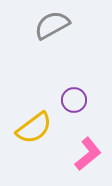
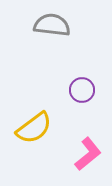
gray semicircle: rotated 36 degrees clockwise
purple circle: moved 8 px right, 10 px up
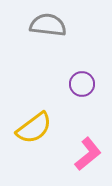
gray semicircle: moved 4 px left
purple circle: moved 6 px up
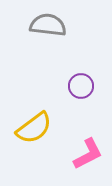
purple circle: moved 1 px left, 2 px down
pink L-shape: rotated 12 degrees clockwise
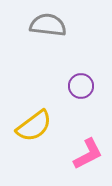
yellow semicircle: moved 2 px up
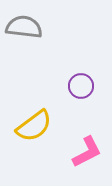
gray semicircle: moved 24 px left, 2 px down
pink L-shape: moved 1 px left, 2 px up
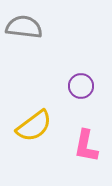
pink L-shape: moved 1 px left, 6 px up; rotated 128 degrees clockwise
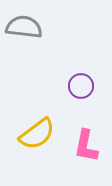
yellow semicircle: moved 3 px right, 8 px down
